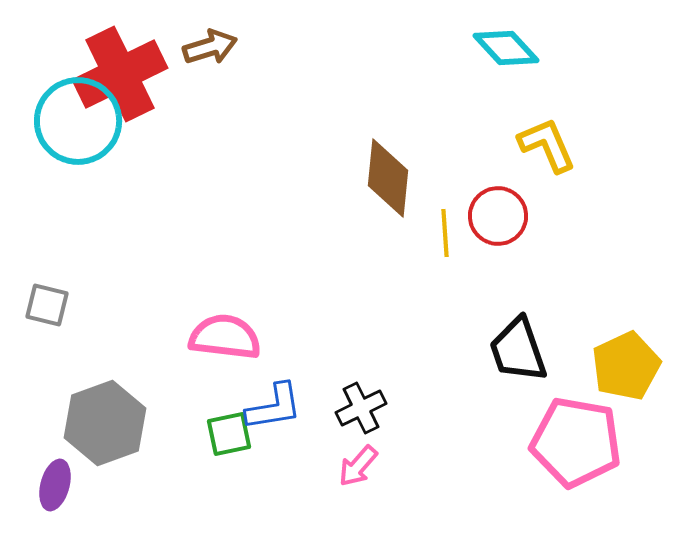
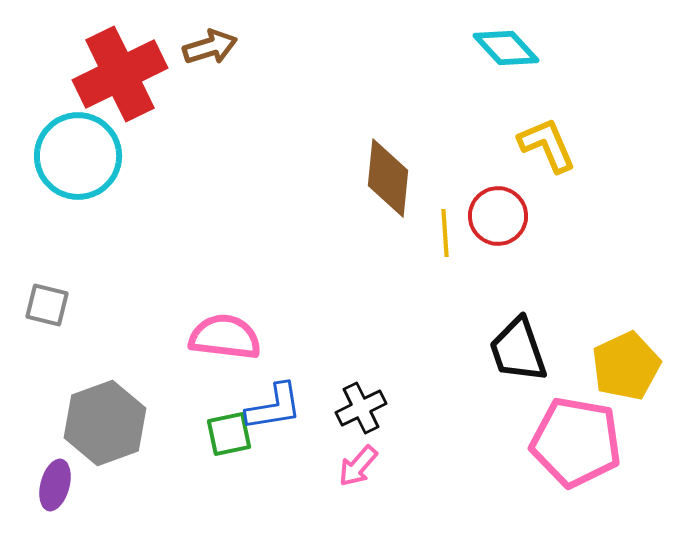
cyan circle: moved 35 px down
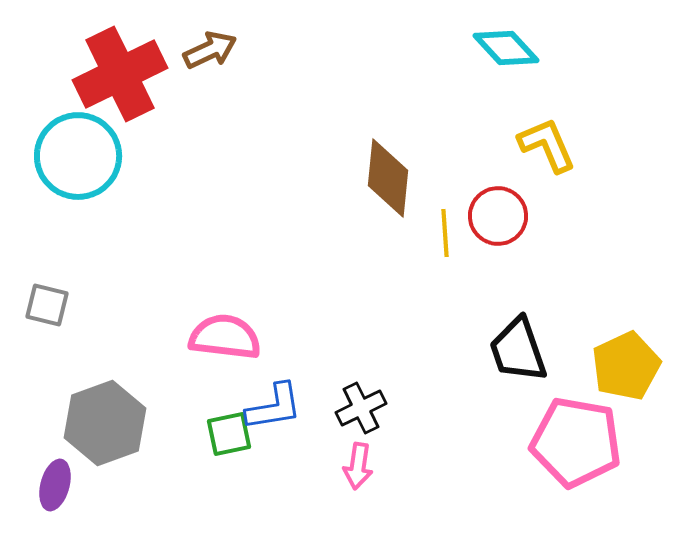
brown arrow: moved 3 px down; rotated 8 degrees counterclockwise
pink arrow: rotated 33 degrees counterclockwise
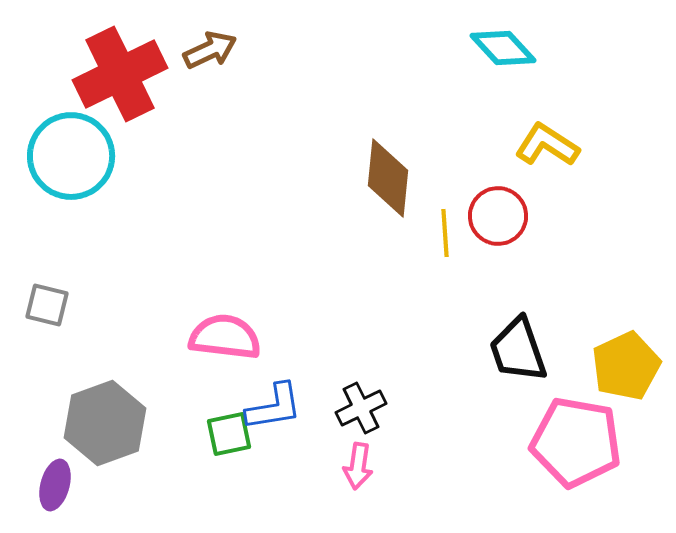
cyan diamond: moved 3 px left
yellow L-shape: rotated 34 degrees counterclockwise
cyan circle: moved 7 px left
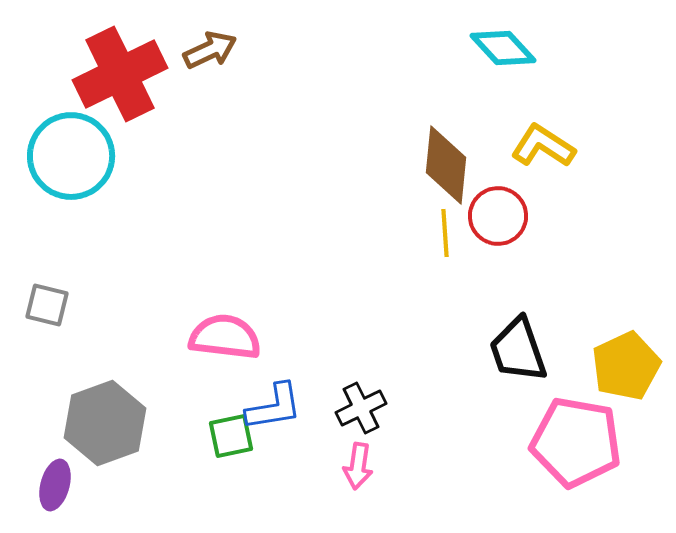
yellow L-shape: moved 4 px left, 1 px down
brown diamond: moved 58 px right, 13 px up
green square: moved 2 px right, 2 px down
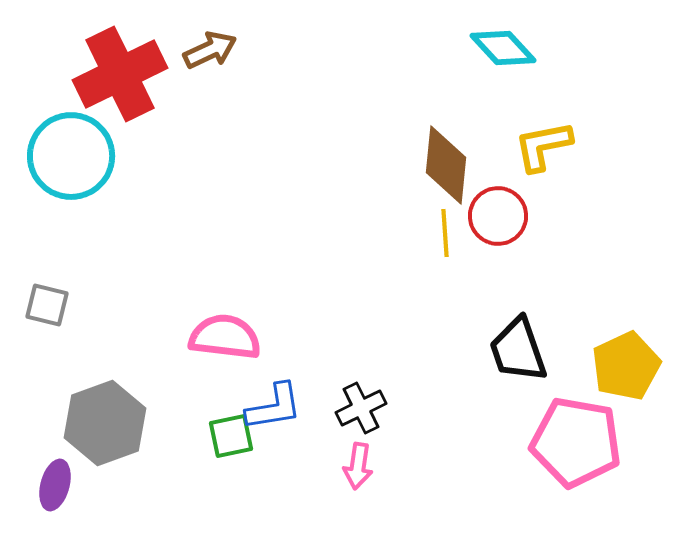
yellow L-shape: rotated 44 degrees counterclockwise
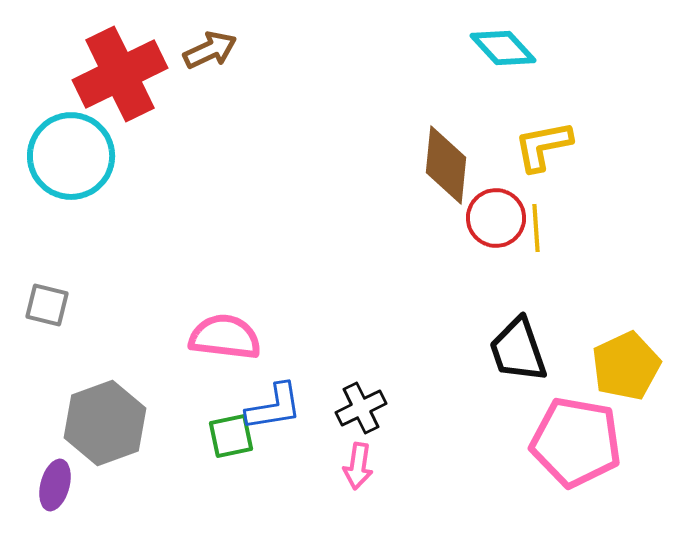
red circle: moved 2 px left, 2 px down
yellow line: moved 91 px right, 5 px up
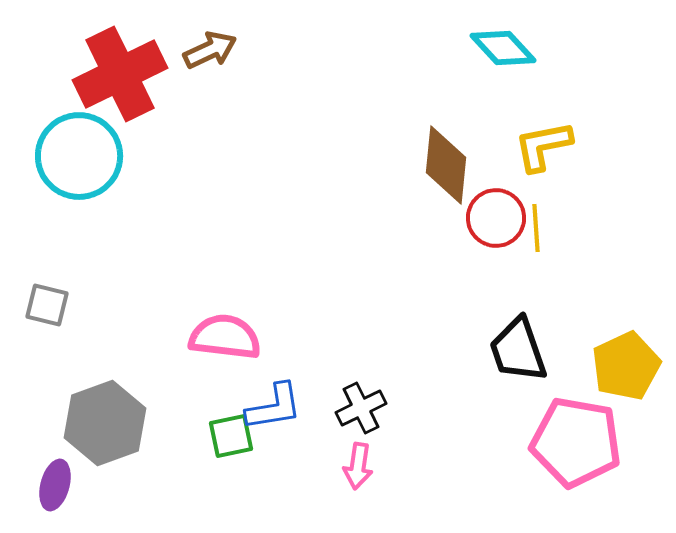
cyan circle: moved 8 px right
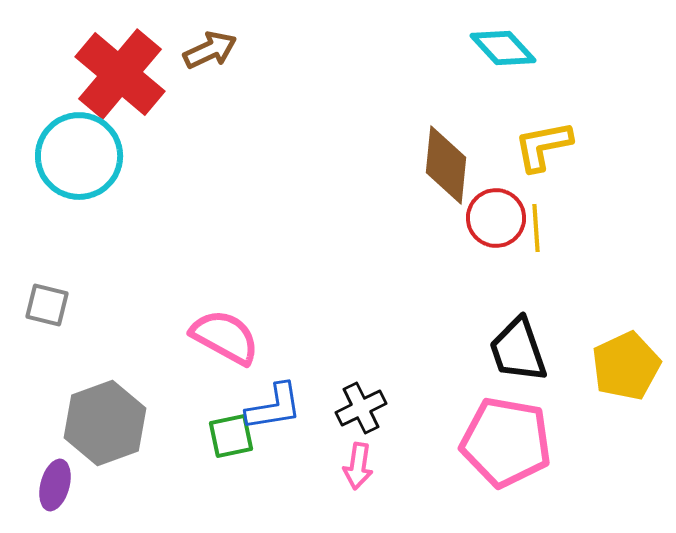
red cross: rotated 24 degrees counterclockwise
pink semicircle: rotated 22 degrees clockwise
pink pentagon: moved 70 px left
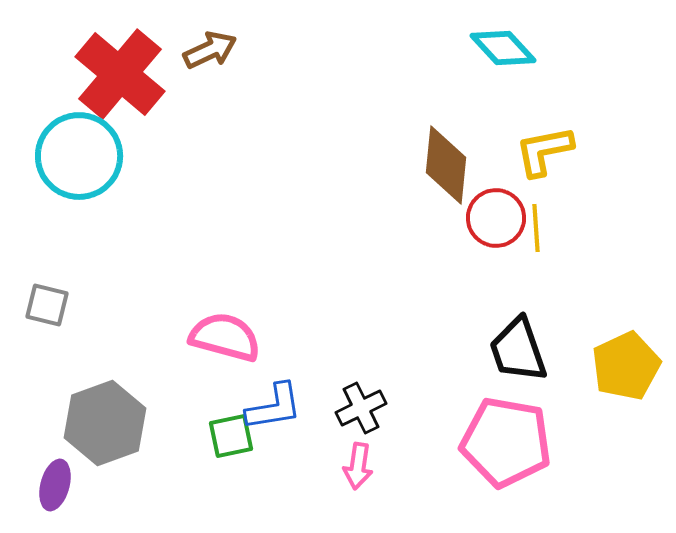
yellow L-shape: moved 1 px right, 5 px down
pink semicircle: rotated 14 degrees counterclockwise
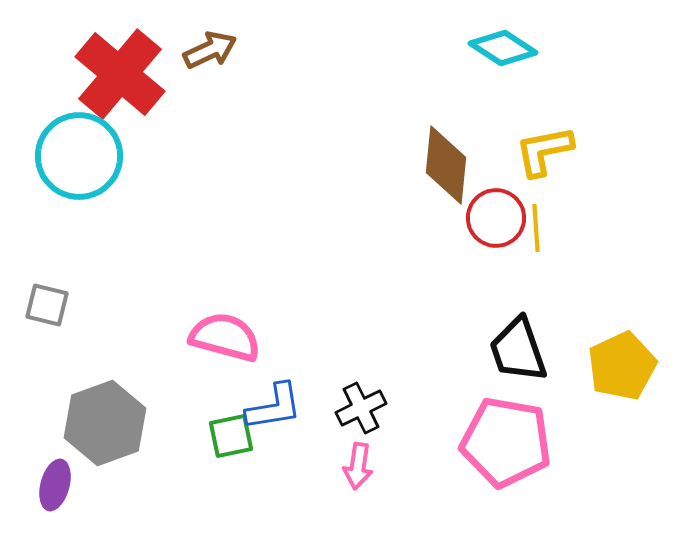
cyan diamond: rotated 14 degrees counterclockwise
yellow pentagon: moved 4 px left
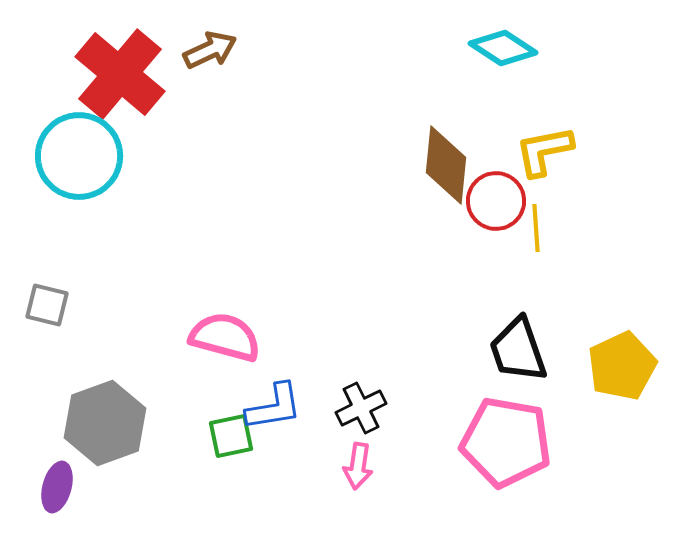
red circle: moved 17 px up
purple ellipse: moved 2 px right, 2 px down
